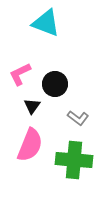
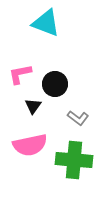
pink L-shape: rotated 15 degrees clockwise
black triangle: moved 1 px right
pink semicircle: rotated 56 degrees clockwise
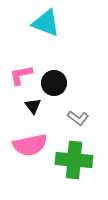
pink L-shape: moved 1 px right, 1 px down
black circle: moved 1 px left, 1 px up
black triangle: rotated 12 degrees counterclockwise
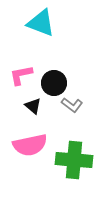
cyan triangle: moved 5 px left
black triangle: rotated 12 degrees counterclockwise
gray L-shape: moved 6 px left, 13 px up
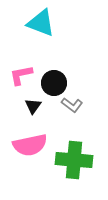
black triangle: rotated 24 degrees clockwise
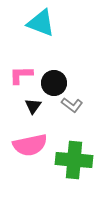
pink L-shape: rotated 10 degrees clockwise
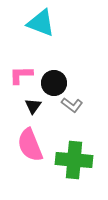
pink semicircle: rotated 80 degrees clockwise
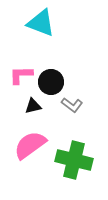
black circle: moved 3 px left, 1 px up
black triangle: rotated 42 degrees clockwise
pink semicircle: rotated 76 degrees clockwise
green cross: rotated 9 degrees clockwise
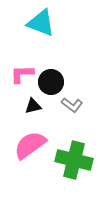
pink L-shape: moved 1 px right, 1 px up
